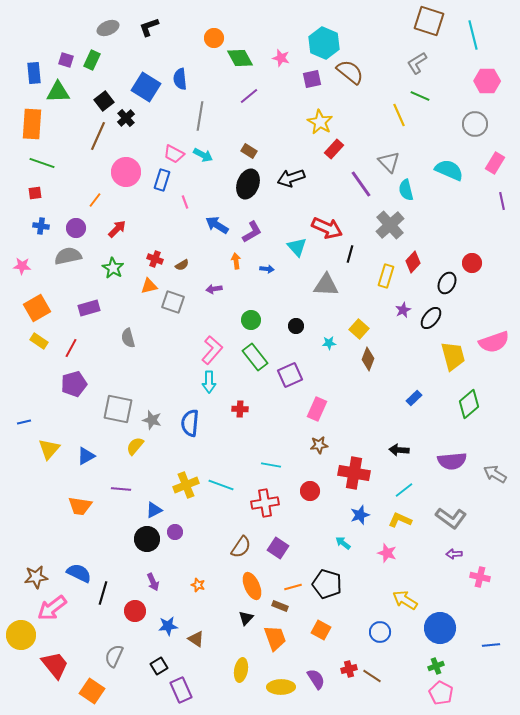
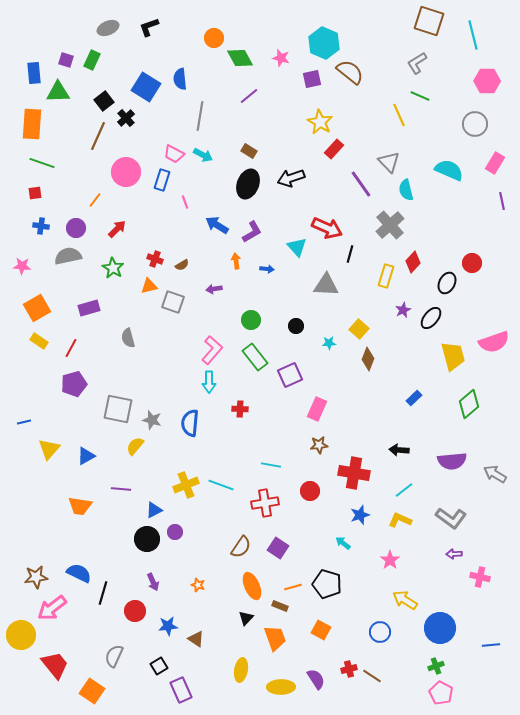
pink star at (387, 553): moved 3 px right, 7 px down; rotated 18 degrees clockwise
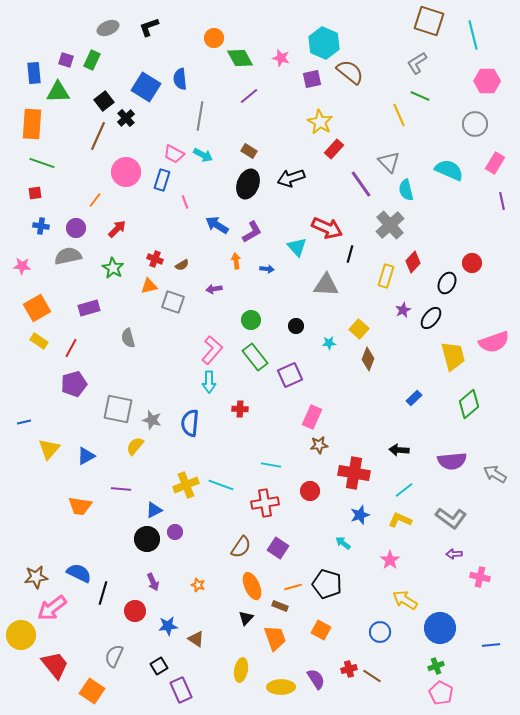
pink rectangle at (317, 409): moved 5 px left, 8 px down
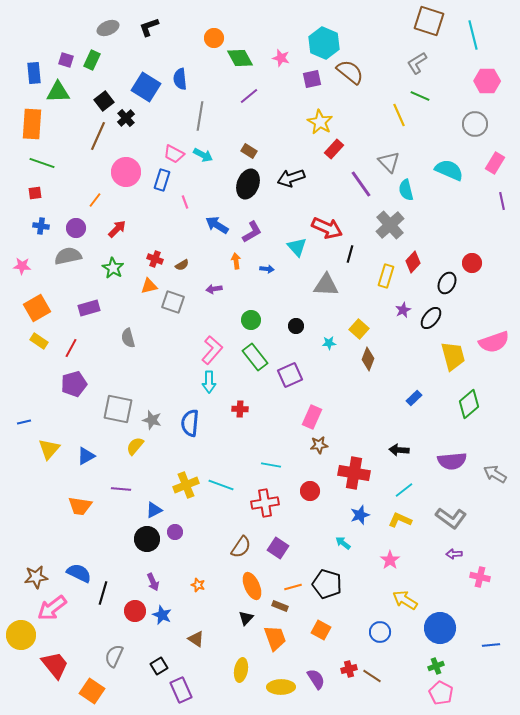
blue star at (168, 626): moved 6 px left, 11 px up; rotated 30 degrees clockwise
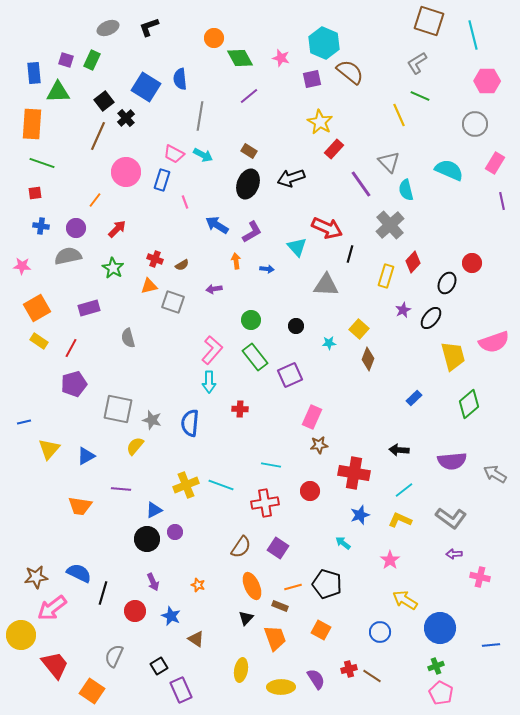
blue star at (162, 615): moved 9 px right, 1 px down
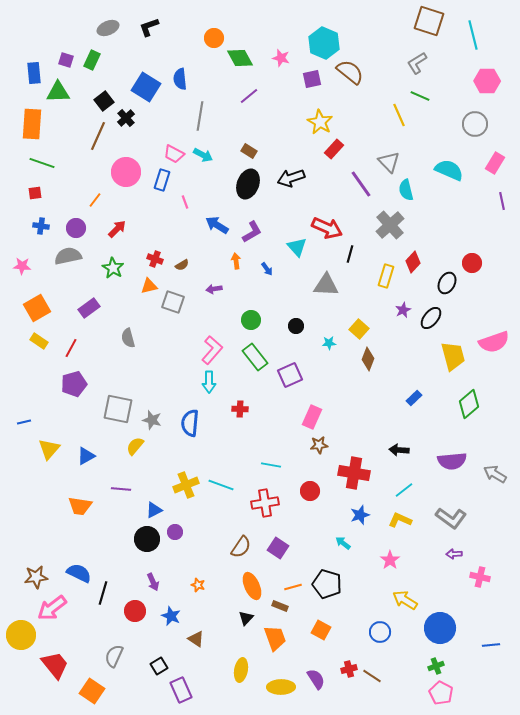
blue arrow at (267, 269): rotated 48 degrees clockwise
purple rectangle at (89, 308): rotated 20 degrees counterclockwise
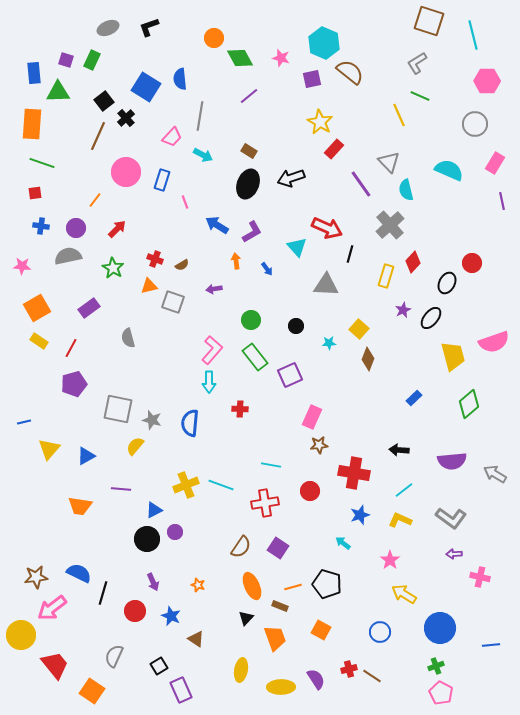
pink trapezoid at (174, 154): moved 2 px left, 17 px up; rotated 75 degrees counterclockwise
yellow arrow at (405, 600): moved 1 px left, 6 px up
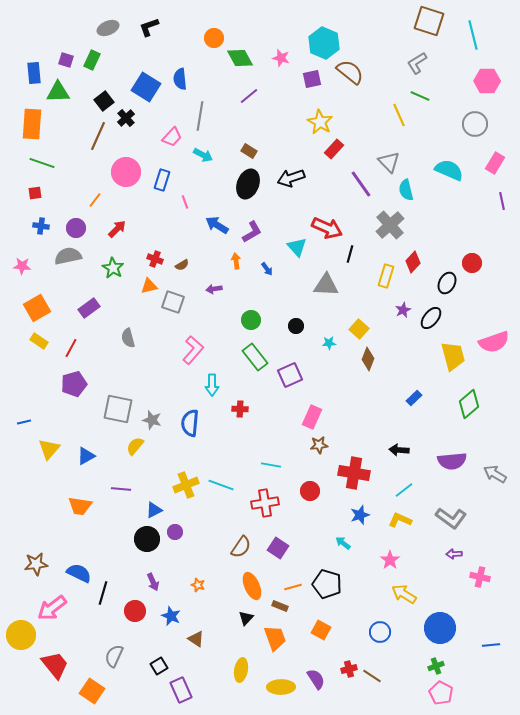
pink L-shape at (212, 350): moved 19 px left
cyan arrow at (209, 382): moved 3 px right, 3 px down
brown star at (36, 577): moved 13 px up
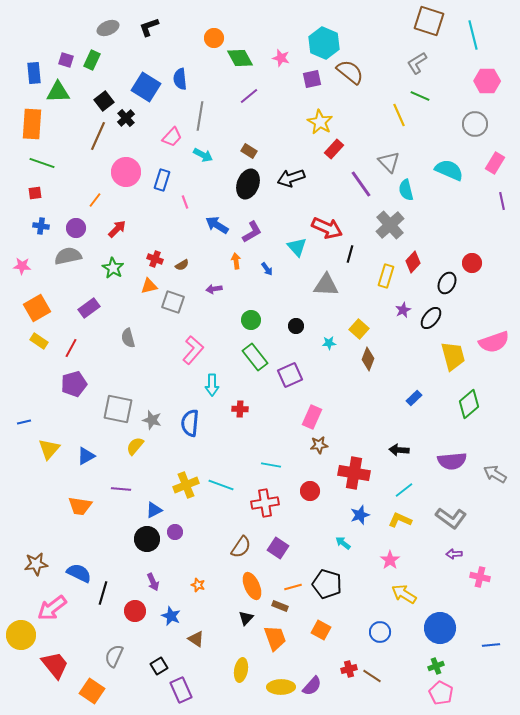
purple semicircle at (316, 679): moved 4 px left, 7 px down; rotated 75 degrees clockwise
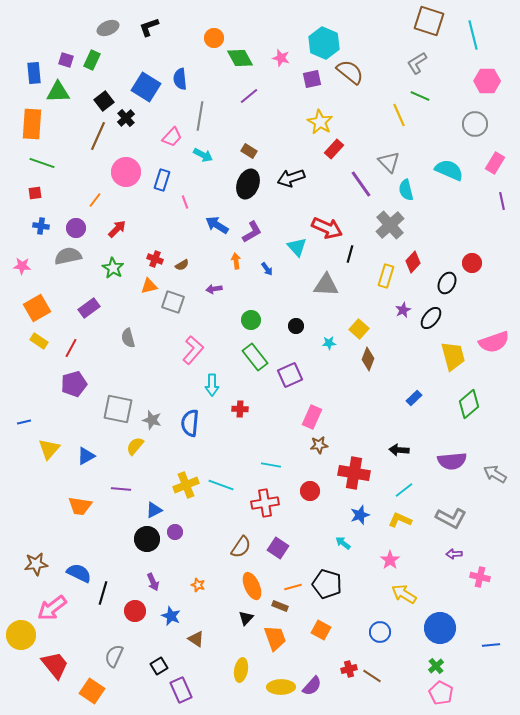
gray L-shape at (451, 518): rotated 8 degrees counterclockwise
green cross at (436, 666): rotated 21 degrees counterclockwise
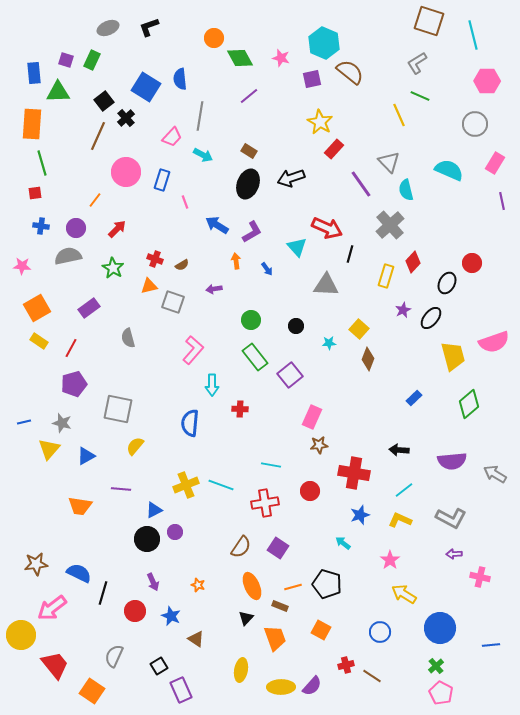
green line at (42, 163): rotated 55 degrees clockwise
purple square at (290, 375): rotated 15 degrees counterclockwise
gray star at (152, 420): moved 90 px left, 3 px down
red cross at (349, 669): moved 3 px left, 4 px up
